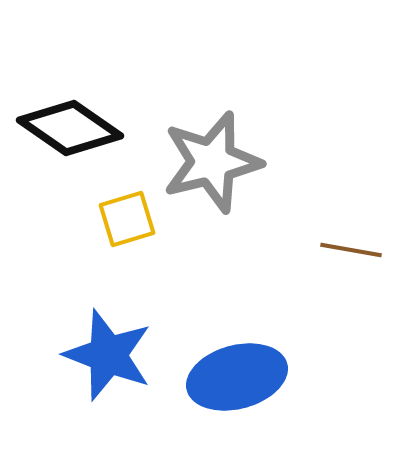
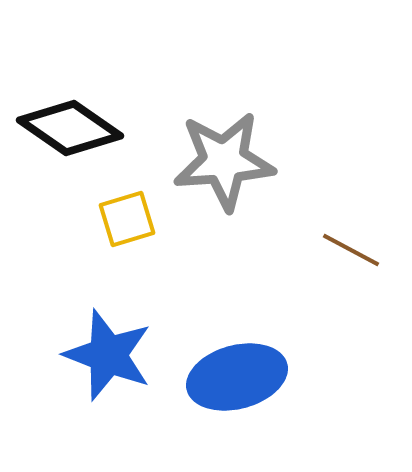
gray star: moved 12 px right, 1 px up; rotated 10 degrees clockwise
brown line: rotated 18 degrees clockwise
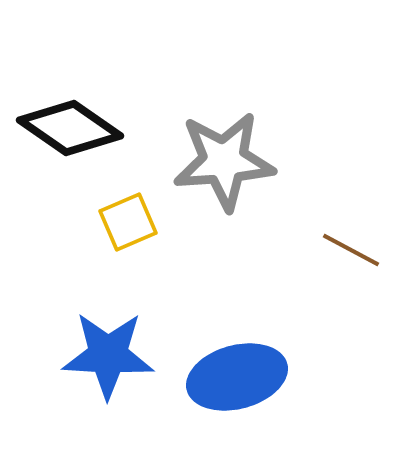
yellow square: moved 1 px right, 3 px down; rotated 6 degrees counterclockwise
blue star: rotated 18 degrees counterclockwise
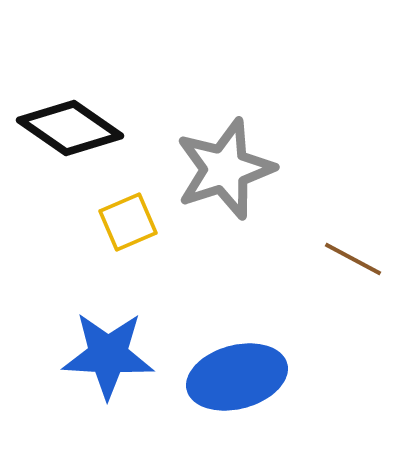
gray star: moved 1 px right, 8 px down; rotated 14 degrees counterclockwise
brown line: moved 2 px right, 9 px down
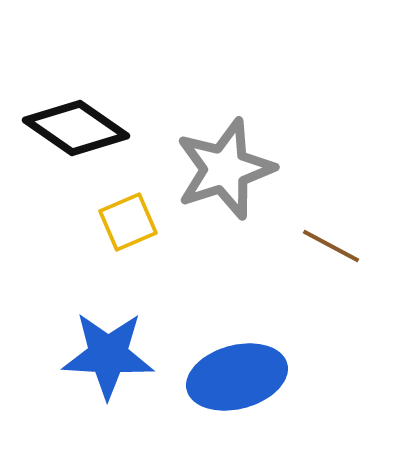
black diamond: moved 6 px right
brown line: moved 22 px left, 13 px up
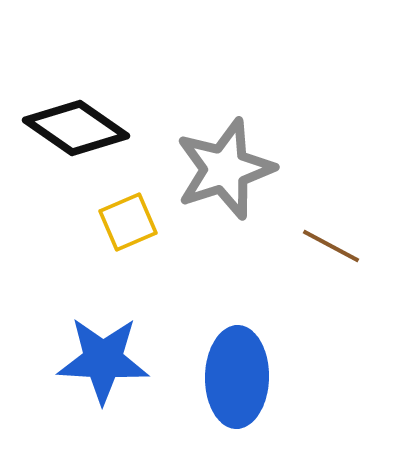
blue star: moved 5 px left, 5 px down
blue ellipse: rotated 74 degrees counterclockwise
